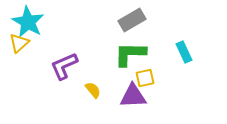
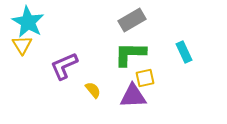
yellow triangle: moved 3 px right, 2 px down; rotated 20 degrees counterclockwise
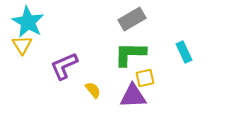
gray rectangle: moved 1 px up
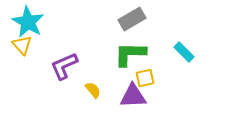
yellow triangle: rotated 10 degrees counterclockwise
cyan rectangle: rotated 20 degrees counterclockwise
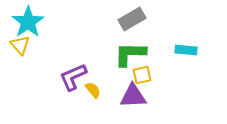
cyan star: rotated 8 degrees clockwise
yellow triangle: moved 2 px left
cyan rectangle: moved 2 px right, 2 px up; rotated 40 degrees counterclockwise
purple L-shape: moved 9 px right, 11 px down
yellow square: moved 3 px left, 3 px up
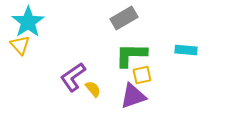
gray rectangle: moved 8 px left, 1 px up
green L-shape: moved 1 px right, 1 px down
purple L-shape: rotated 12 degrees counterclockwise
yellow semicircle: moved 1 px up
purple triangle: rotated 16 degrees counterclockwise
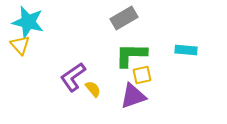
cyan star: rotated 24 degrees counterclockwise
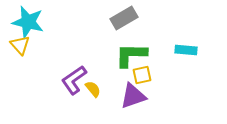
purple L-shape: moved 1 px right, 3 px down
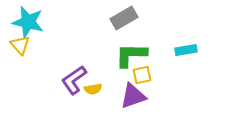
cyan rectangle: rotated 15 degrees counterclockwise
yellow semicircle: rotated 120 degrees clockwise
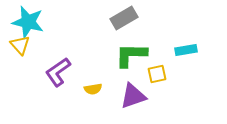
yellow square: moved 15 px right, 1 px up
purple L-shape: moved 16 px left, 8 px up
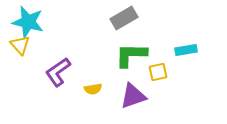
yellow square: moved 1 px right, 2 px up
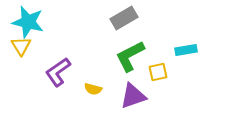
yellow triangle: moved 1 px right, 1 px down; rotated 10 degrees clockwise
green L-shape: moved 1 px left, 1 px down; rotated 28 degrees counterclockwise
yellow semicircle: rotated 24 degrees clockwise
